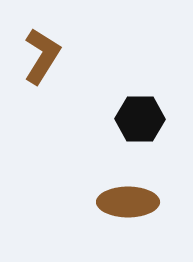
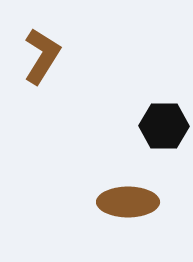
black hexagon: moved 24 px right, 7 px down
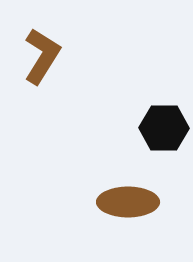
black hexagon: moved 2 px down
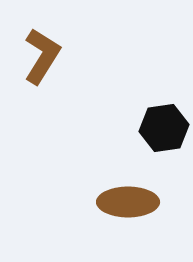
black hexagon: rotated 9 degrees counterclockwise
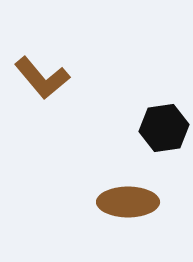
brown L-shape: moved 22 px down; rotated 108 degrees clockwise
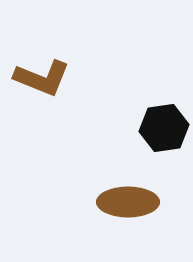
brown L-shape: rotated 28 degrees counterclockwise
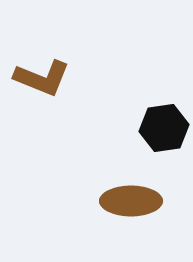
brown ellipse: moved 3 px right, 1 px up
